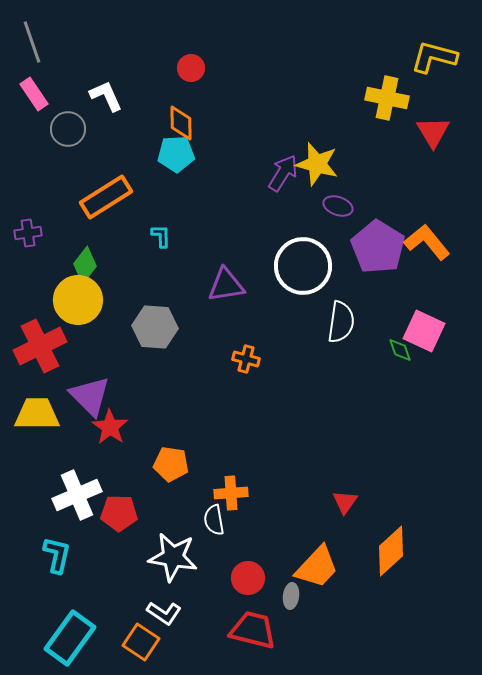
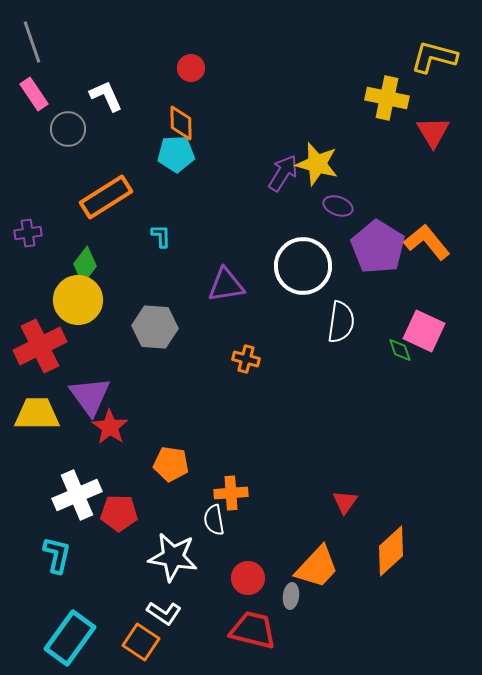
purple triangle at (90, 396): rotated 9 degrees clockwise
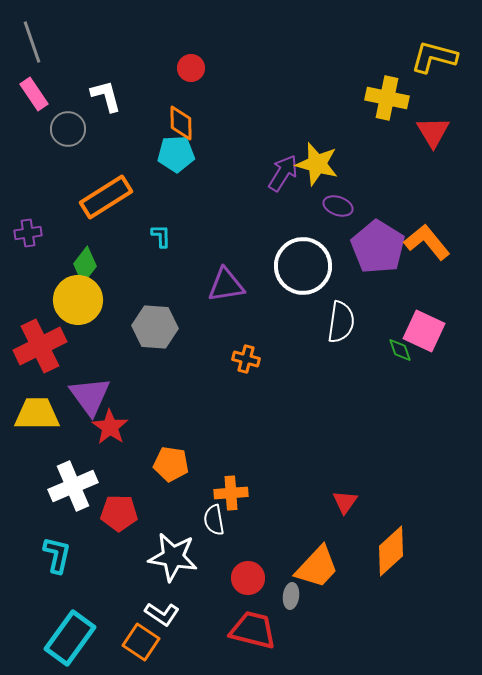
white L-shape at (106, 96): rotated 9 degrees clockwise
white cross at (77, 495): moved 4 px left, 9 px up
white L-shape at (164, 613): moved 2 px left, 1 px down
